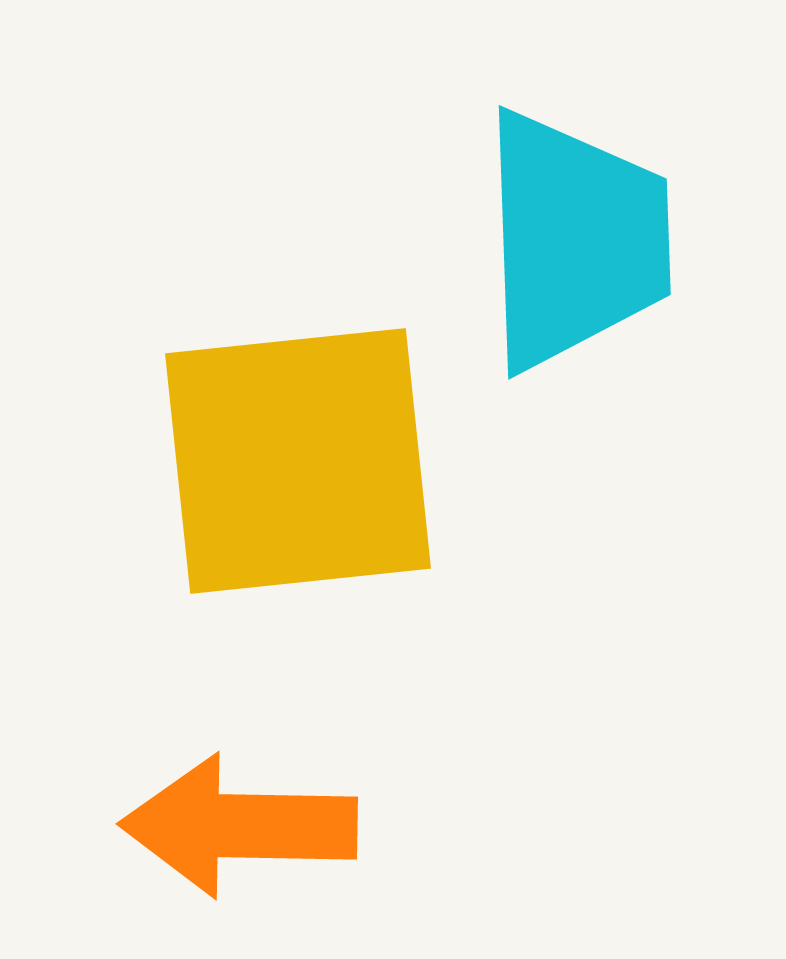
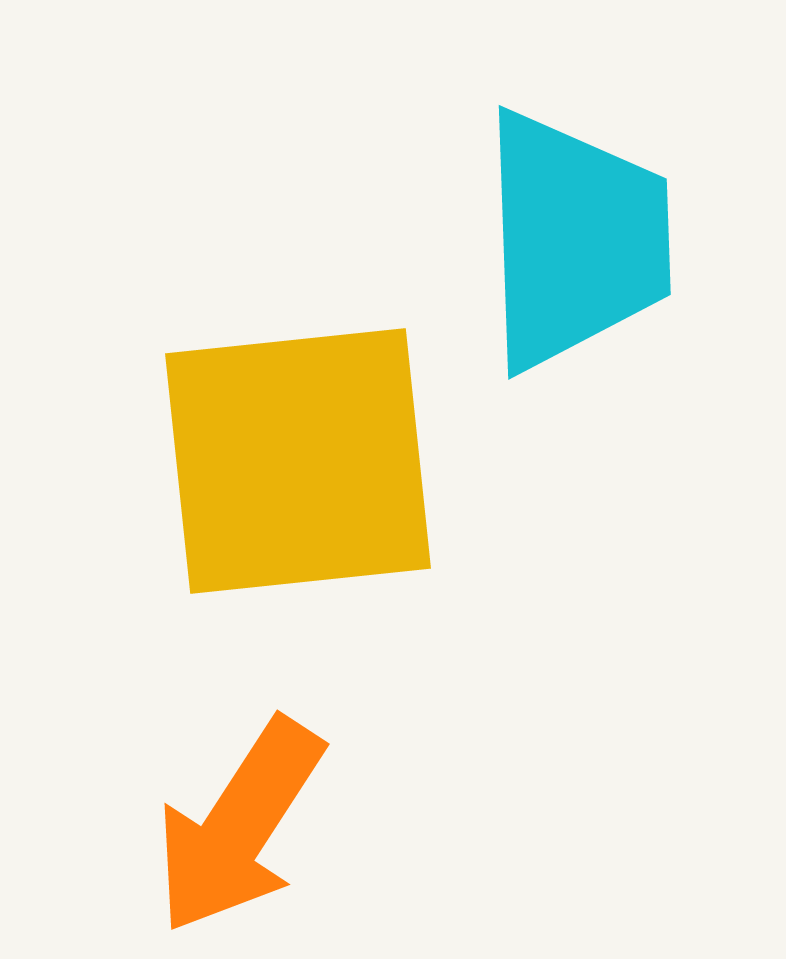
orange arrow: rotated 58 degrees counterclockwise
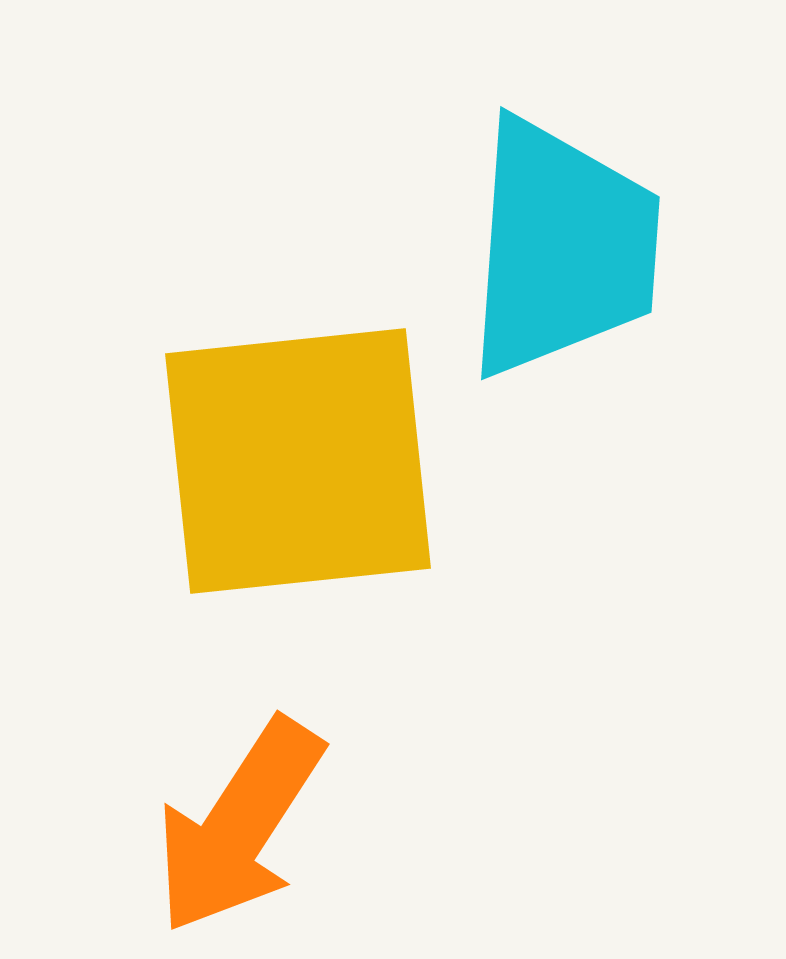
cyan trapezoid: moved 13 px left, 8 px down; rotated 6 degrees clockwise
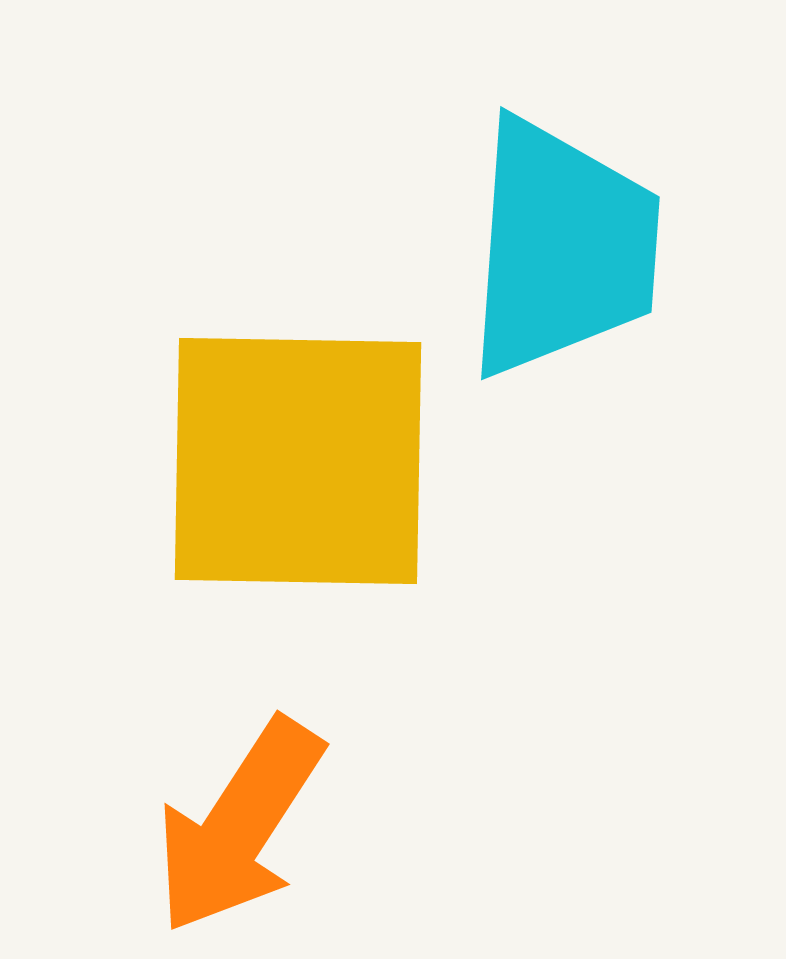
yellow square: rotated 7 degrees clockwise
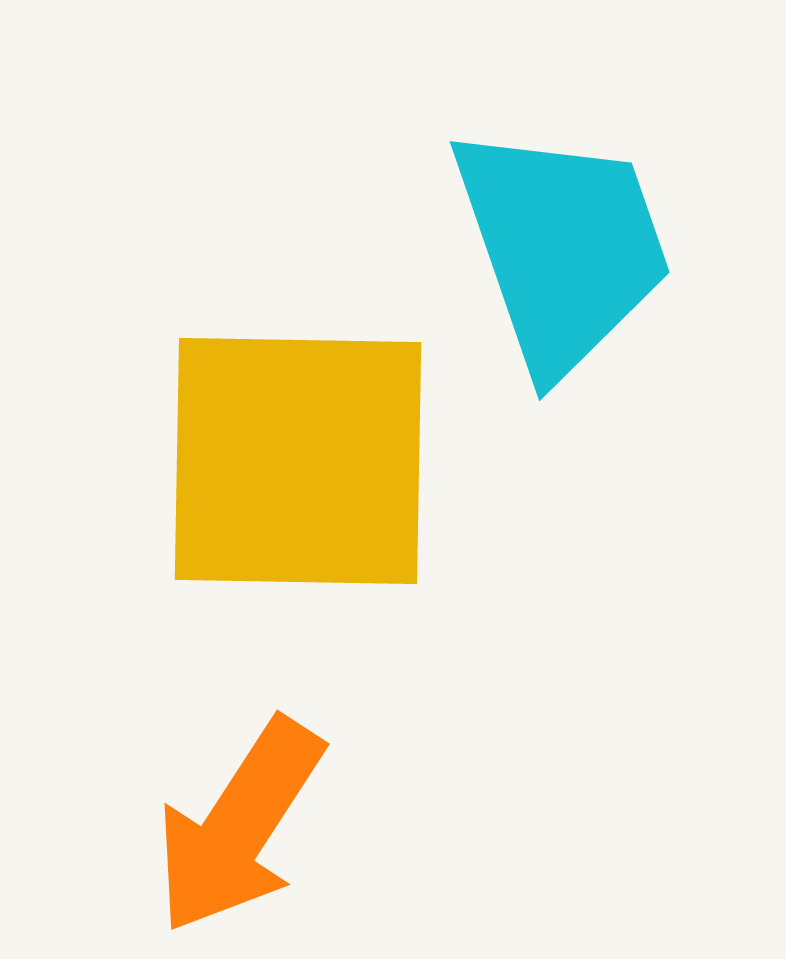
cyan trapezoid: rotated 23 degrees counterclockwise
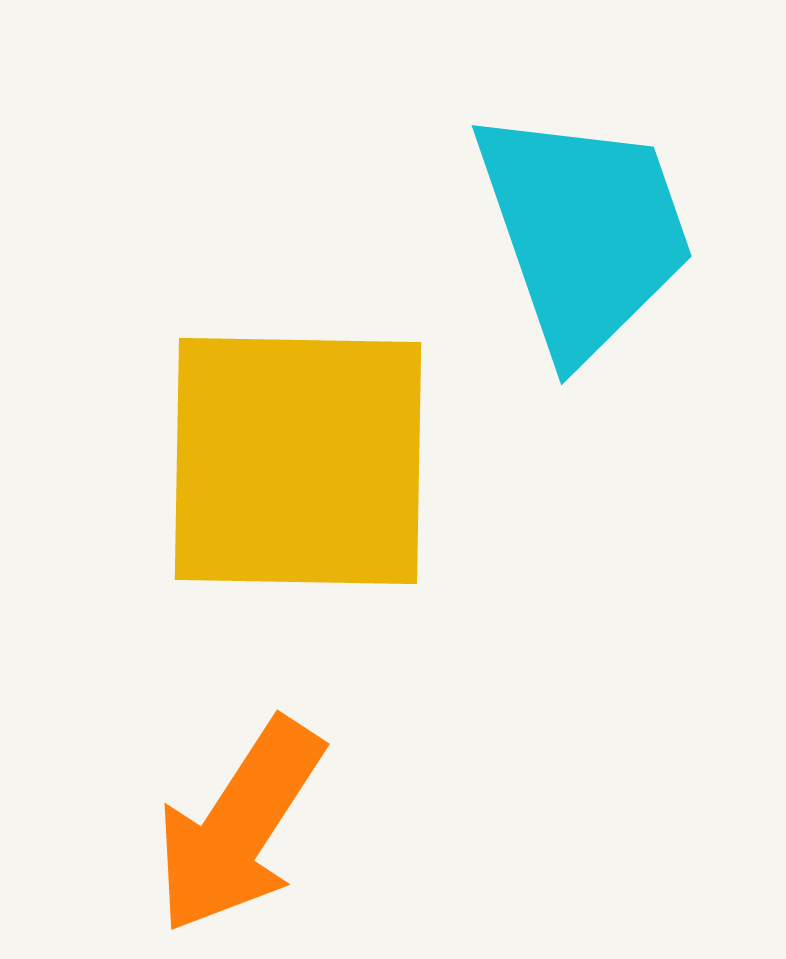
cyan trapezoid: moved 22 px right, 16 px up
